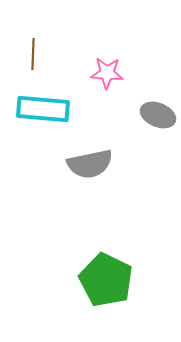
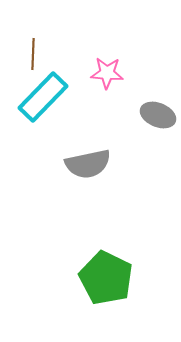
cyan rectangle: moved 12 px up; rotated 51 degrees counterclockwise
gray semicircle: moved 2 px left
green pentagon: moved 2 px up
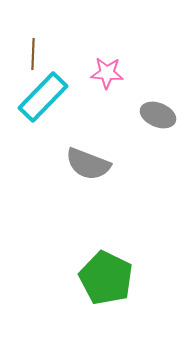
gray semicircle: rotated 33 degrees clockwise
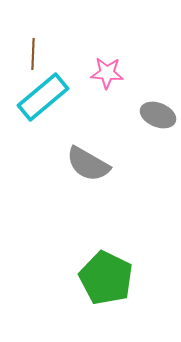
cyan rectangle: rotated 6 degrees clockwise
gray semicircle: rotated 9 degrees clockwise
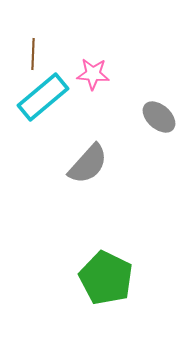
pink star: moved 14 px left, 1 px down
gray ellipse: moved 1 px right, 2 px down; rotated 20 degrees clockwise
gray semicircle: rotated 78 degrees counterclockwise
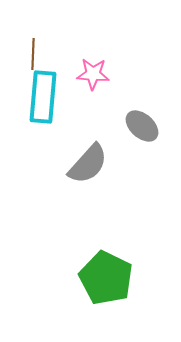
cyan rectangle: rotated 45 degrees counterclockwise
gray ellipse: moved 17 px left, 9 px down
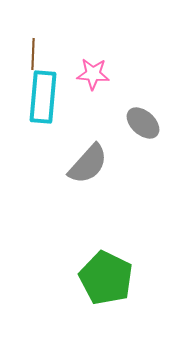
gray ellipse: moved 1 px right, 3 px up
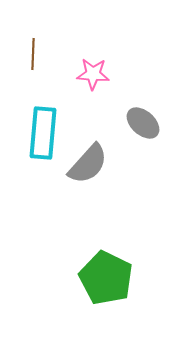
cyan rectangle: moved 36 px down
